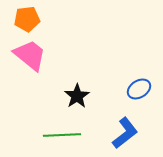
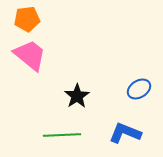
blue L-shape: rotated 120 degrees counterclockwise
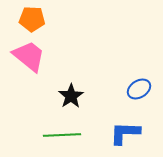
orange pentagon: moved 5 px right; rotated 10 degrees clockwise
pink trapezoid: moved 1 px left, 1 px down
black star: moved 6 px left
blue L-shape: rotated 20 degrees counterclockwise
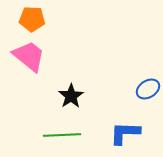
blue ellipse: moved 9 px right
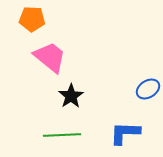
pink trapezoid: moved 21 px right, 1 px down
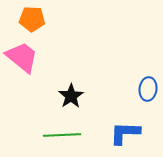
pink trapezoid: moved 28 px left
blue ellipse: rotated 50 degrees counterclockwise
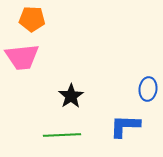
pink trapezoid: rotated 135 degrees clockwise
blue L-shape: moved 7 px up
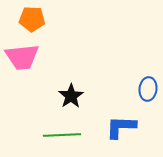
blue L-shape: moved 4 px left, 1 px down
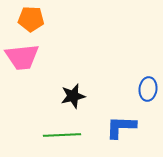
orange pentagon: moved 1 px left
black star: moved 2 px right; rotated 20 degrees clockwise
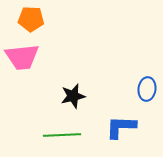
blue ellipse: moved 1 px left
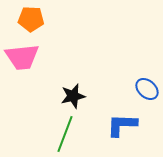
blue ellipse: rotated 55 degrees counterclockwise
blue L-shape: moved 1 px right, 2 px up
green line: moved 3 px right, 1 px up; rotated 66 degrees counterclockwise
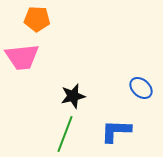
orange pentagon: moved 6 px right
blue ellipse: moved 6 px left, 1 px up
blue L-shape: moved 6 px left, 6 px down
